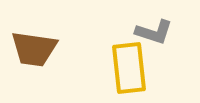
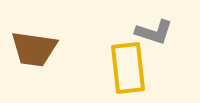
yellow rectangle: moved 1 px left
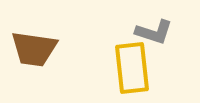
yellow rectangle: moved 4 px right
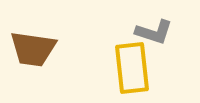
brown trapezoid: moved 1 px left
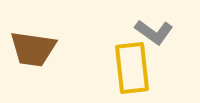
gray L-shape: rotated 18 degrees clockwise
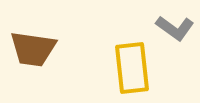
gray L-shape: moved 21 px right, 4 px up
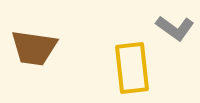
brown trapezoid: moved 1 px right, 1 px up
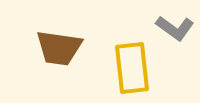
brown trapezoid: moved 25 px right
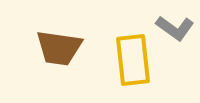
yellow rectangle: moved 1 px right, 8 px up
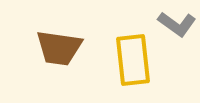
gray L-shape: moved 2 px right, 4 px up
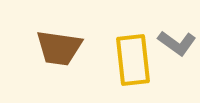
gray L-shape: moved 19 px down
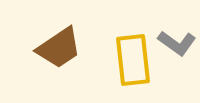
brown trapezoid: rotated 42 degrees counterclockwise
